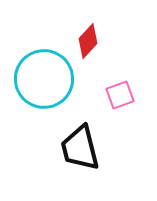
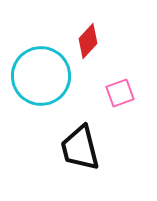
cyan circle: moved 3 px left, 3 px up
pink square: moved 2 px up
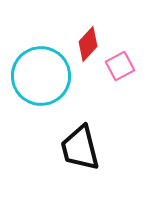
red diamond: moved 3 px down
pink square: moved 27 px up; rotated 8 degrees counterclockwise
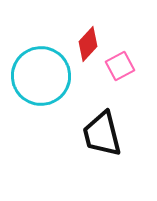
black trapezoid: moved 22 px right, 14 px up
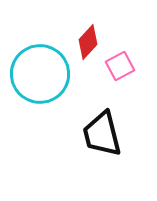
red diamond: moved 2 px up
cyan circle: moved 1 px left, 2 px up
